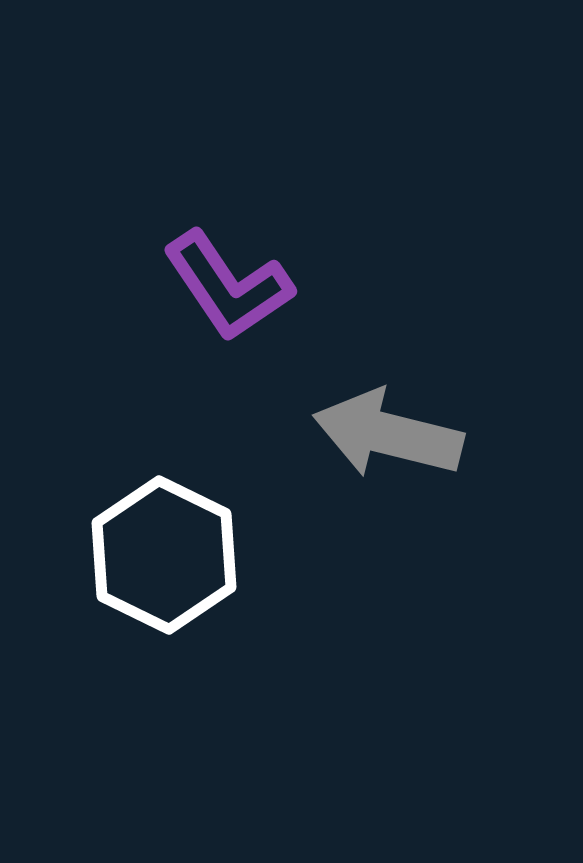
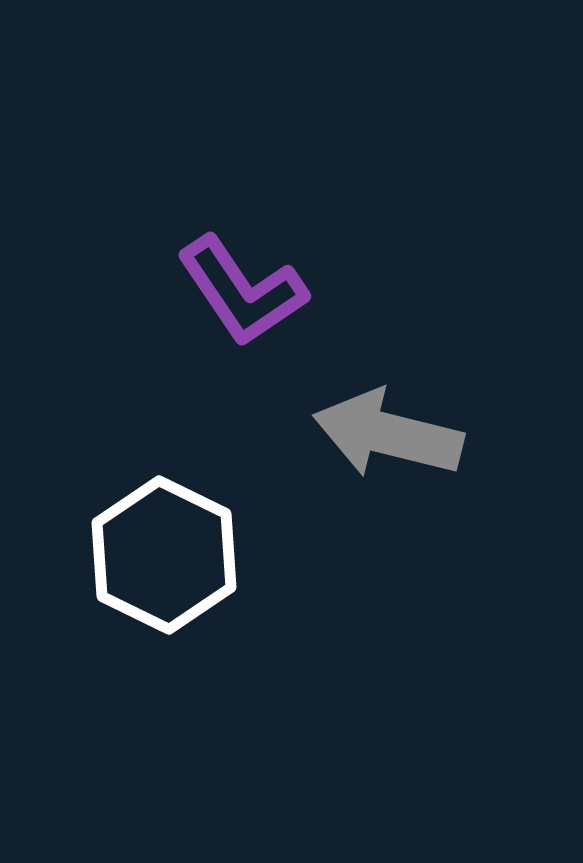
purple L-shape: moved 14 px right, 5 px down
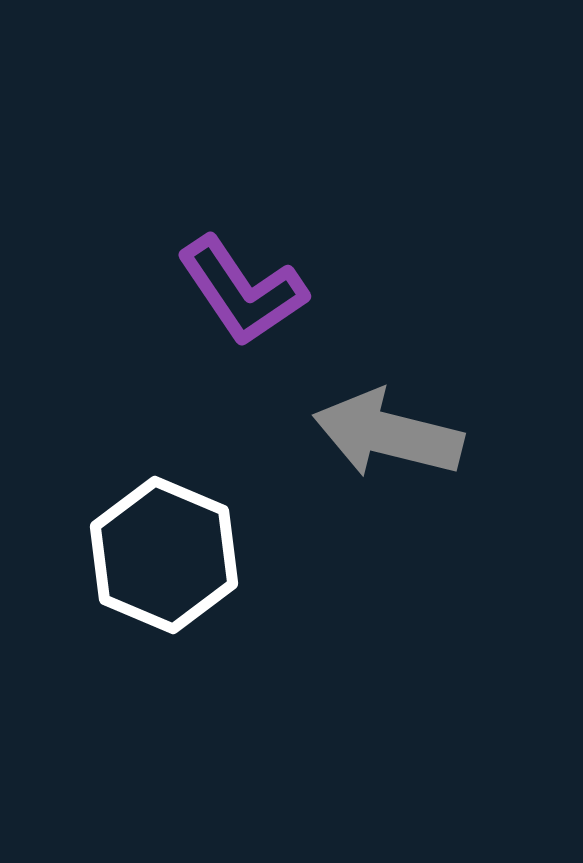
white hexagon: rotated 3 degrees counterclockwise
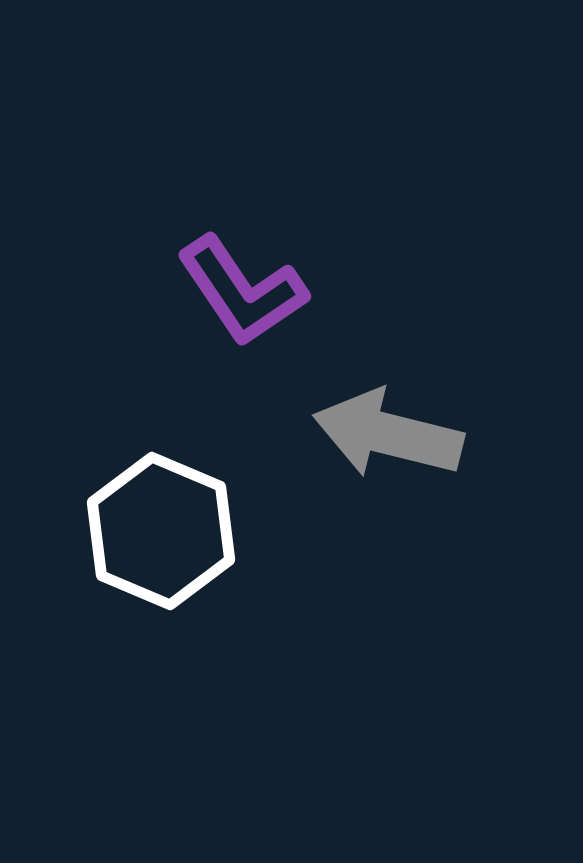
white hexagon: moved 3 px left, 24 px up
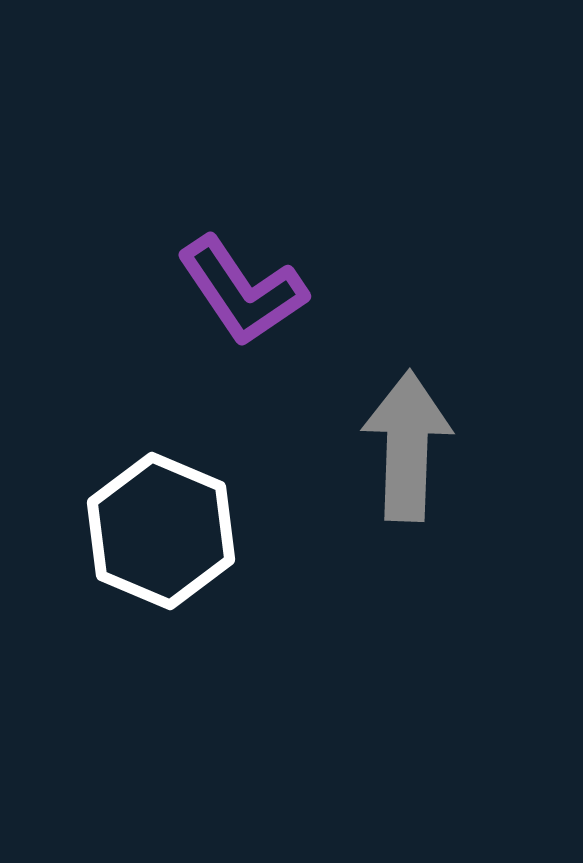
gray arrow: moved 19 px right, 12 px down; rotated 78 degrees clockwise
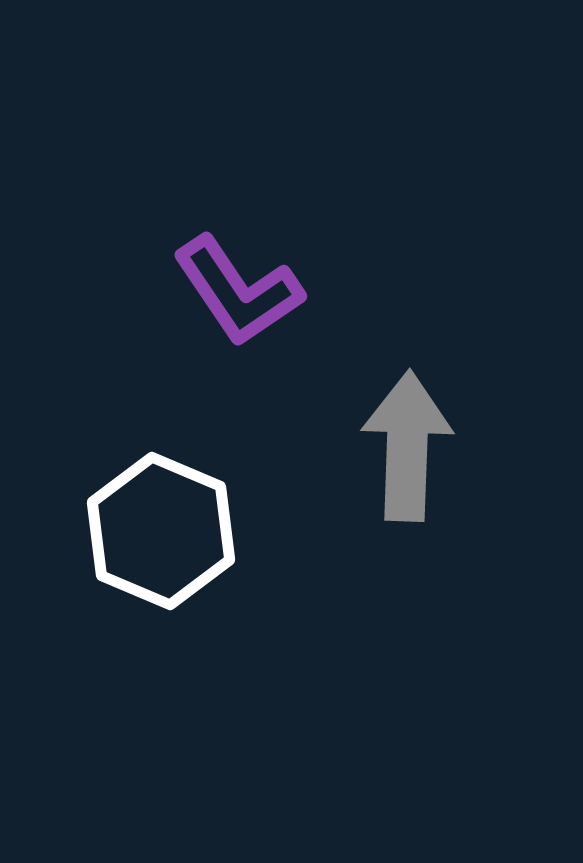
purple L-shape: moved 4 px left
